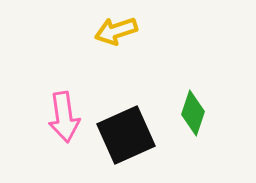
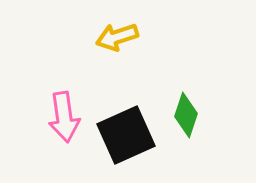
yellow arrow: moved 1 px right, 6 px down
green diamond: moved 7 px left, 2 px down
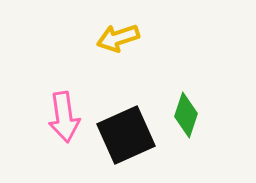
yellow arrow: moved 1 px right, 1 px down
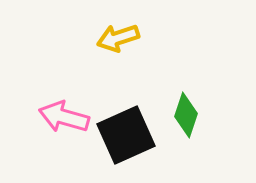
pink arrow: rotated 114 degrees clockwise
